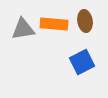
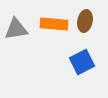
brown ellipse: rotated 20 degrees clockwise
gray triangle: moved 7 px left
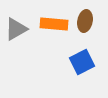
gray triangle: rotated 20 degrees counterclockwise
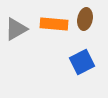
brown ellipse: moved 2 px up
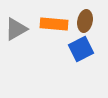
brown ellipse: moved 2 px down
blue square: moved 1 px left, 13 px up
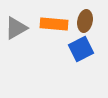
gray triangle: moved 1 px up
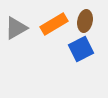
orange rectangle: rotated 36 degrees counterclockwise
